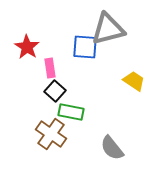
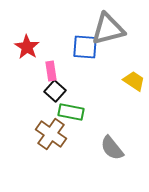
pink rectangle: moved 1 px right, 3 px down
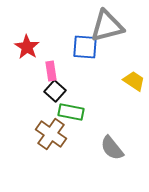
gray triangle: moved 1 px left, 3 px up
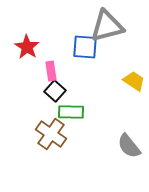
green rectangle: rotated 10 degrees counterclockwise
gray semicircle: moved 17 px right, 2 px up
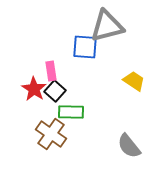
red star: moved 7 px right, 42 px down
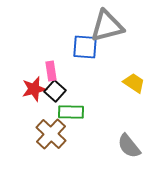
yellow trapezoid: moved 2 px down
red star: rotated 25 degrees clockwise
brown cross: rotated 8 degrees clockwise
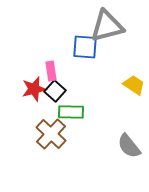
yellow trapezoid: moved 2 px down
